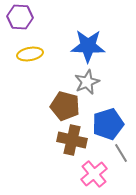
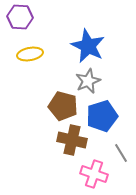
blue star: rotated 24 degrees clockwise
gray star: moved 1 px right, 1 px up
brown pentagon: moved 2 px left
blue pentagon: moved 6 px left, 8 px up
pink cross: rotated 32 degrees counterclockwise
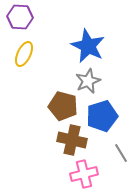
yellow ellipse: moved 6 px left; rotated 55 degrees counterclockwise
pink cross: moved 10 px left; rotated 32 degrees counterclockwise
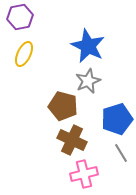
purple hexagon: rotated 15 degrees counterclockwise
blue pentagon: moved 15 px right, 3 px down
brown cross: rotated 12 degrees clockwise
